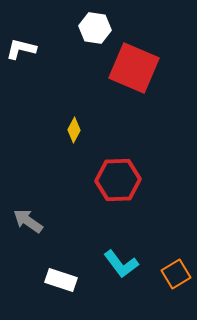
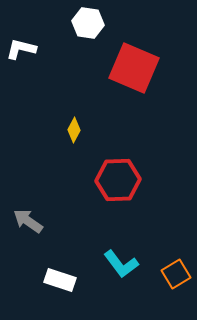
white hexagon: moved 7 px left, 5 px up
white rectangle: moved 1 px left
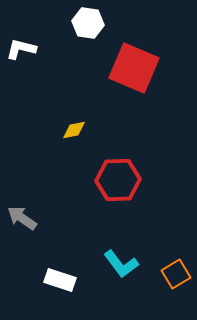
yellow diamond: rotated 50 degrees clockwise
gray arrow: moved 6 px left, 3 px up
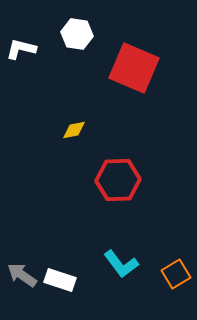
white hexagon: moved 11 px left, 11 px down
gray arrow: moved 57 px down
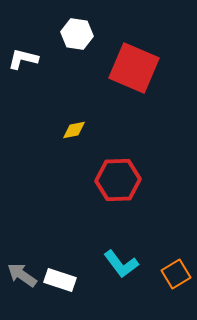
white L-shape: moved 2 px right, 10 px down
